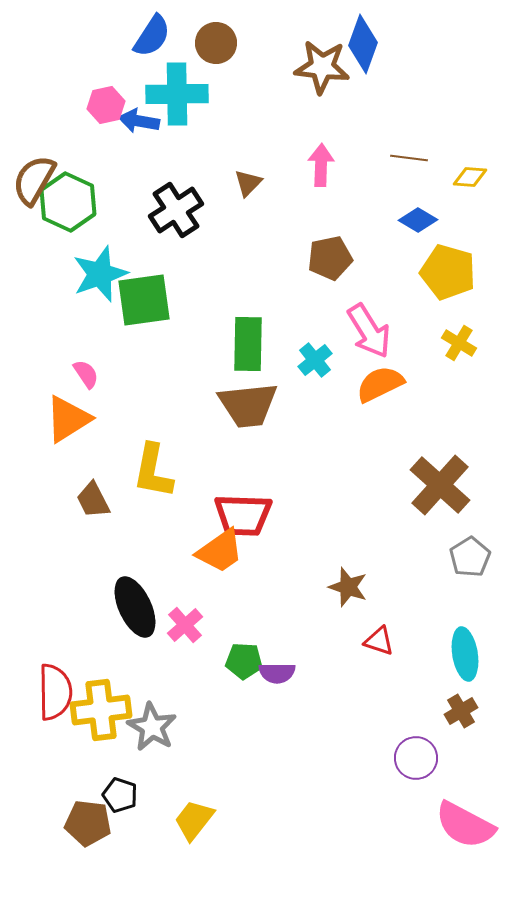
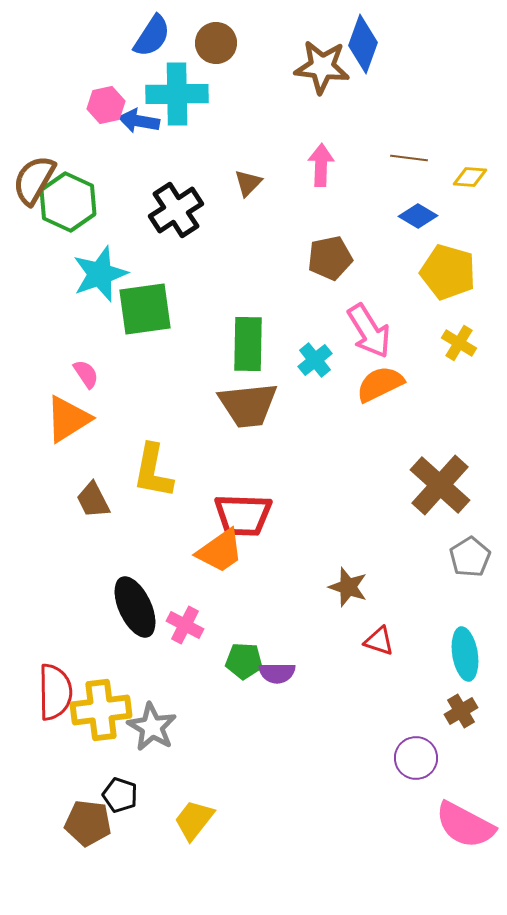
blue diamond at (418, 220): moved 4 px up
green square at (144, 300): moved 1 px right, 9 px down
pink cross at (185, 625): rotated 21 degrees counterclockwise
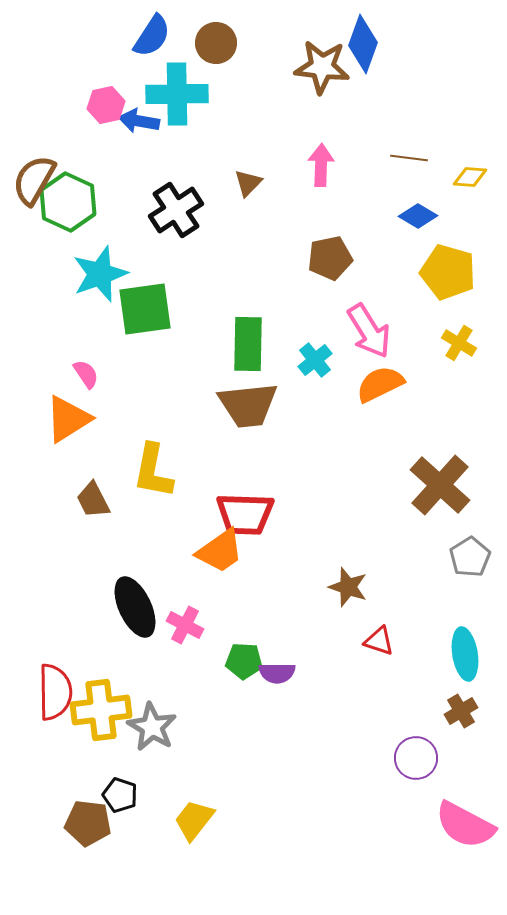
red trapezoid at (243, 515): moved 2 px right, 1 px up
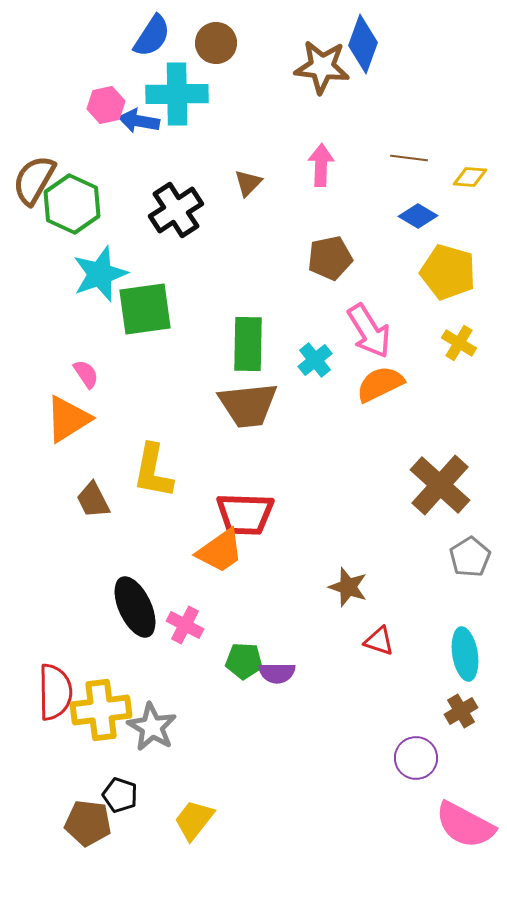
green hexagon at (68, 202): moved 4 px right, 2 px down
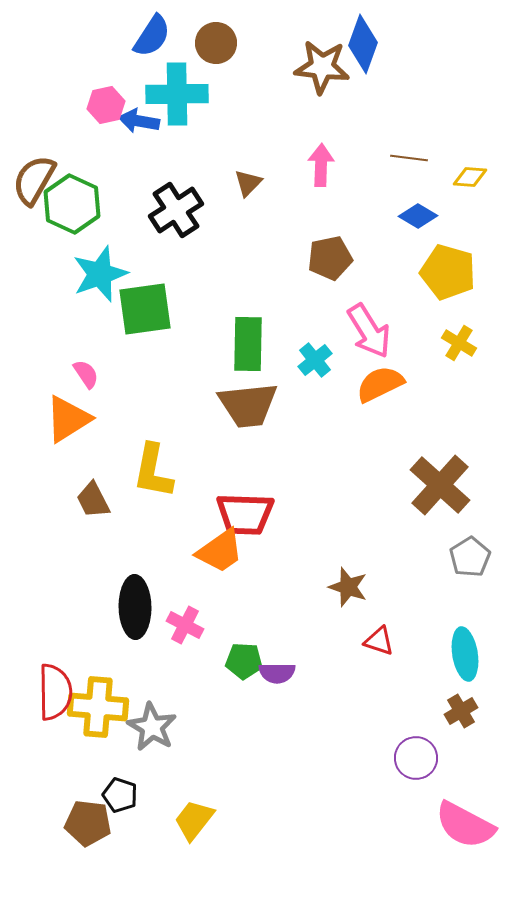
black ellipse at (135, 607): rotated 24 degrees clockwise
yellow cross at (101, 710): moved 3 px left, 3 px up; rotated 12 degrees clockwise
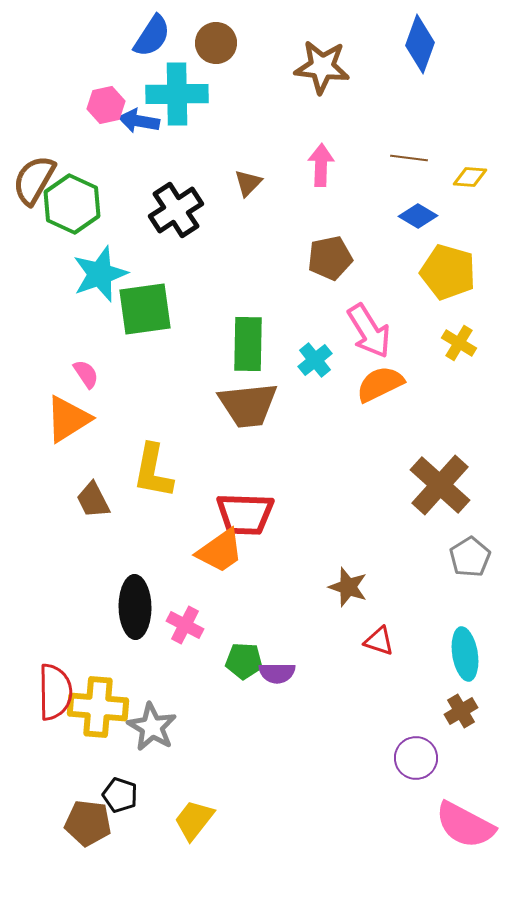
blue diamond at (363, 44): moved 57 px right
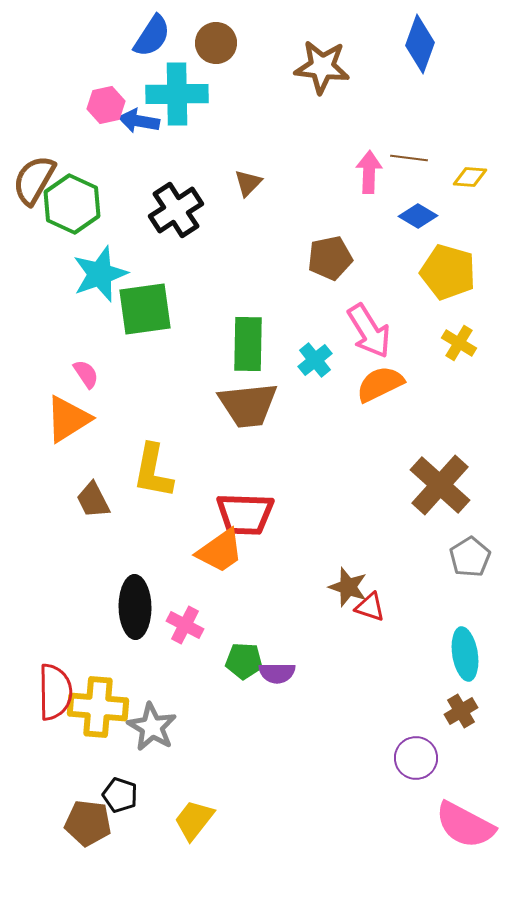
pink arrow at (321, 165): moved 48 px right, 7 px down
red triangle at (379, 641): moved 9 px left, 34 px up
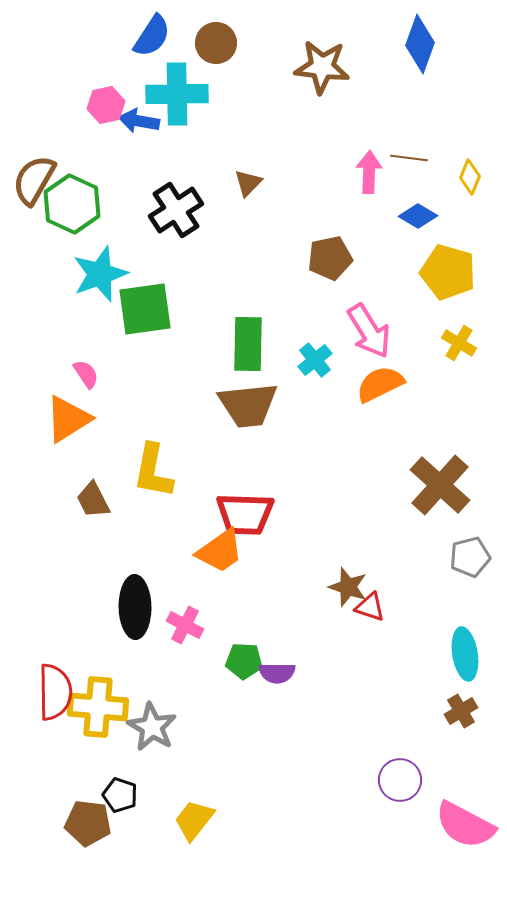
yellow diamond at (470, 177): rotated 72 degrees counterclockwise
gray pentagon at (470, 557): rotated 18 degrees clockwise
purple circle at (416, 758): moved 16 px left, 22 px down
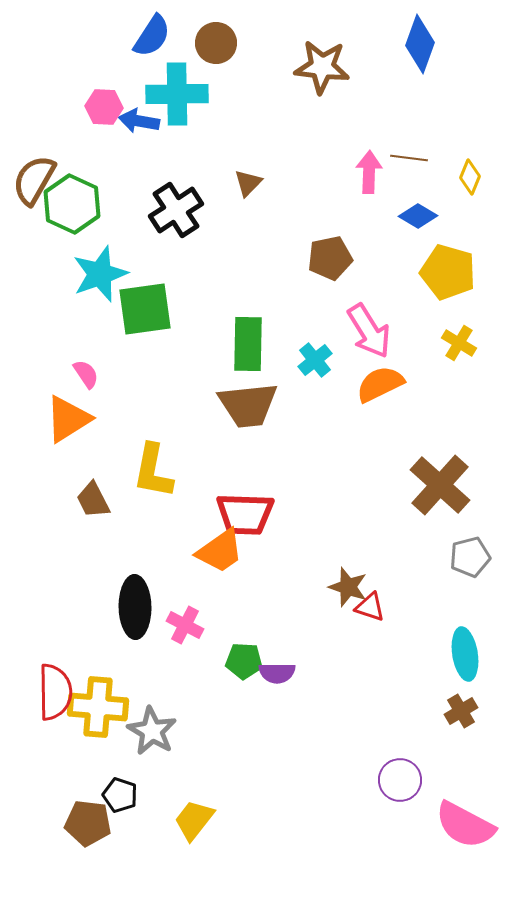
pink hexagon at (106, 105): moved 2 px left, 2 px down; rotated 15 degrees clockwise
gray star at (152, 727): moved 4 px down
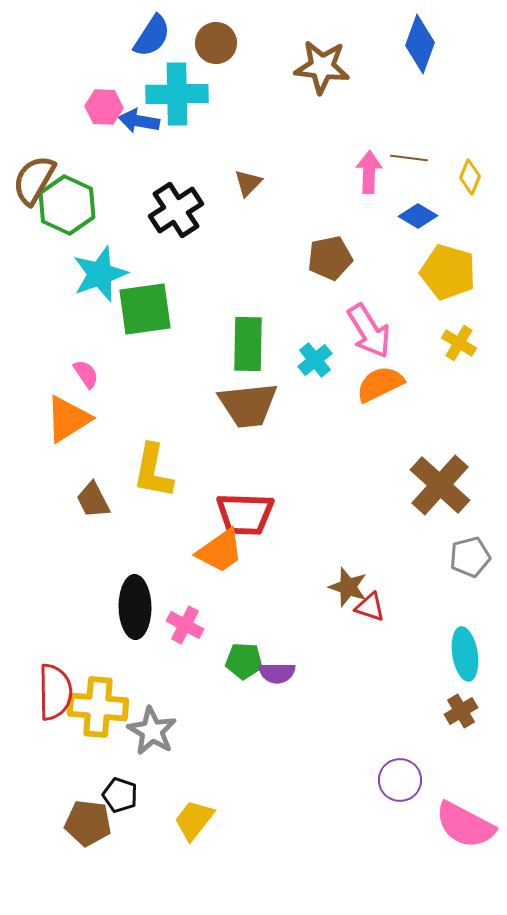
green hexagon at (72, 204): moved 5 px left, 1 px down
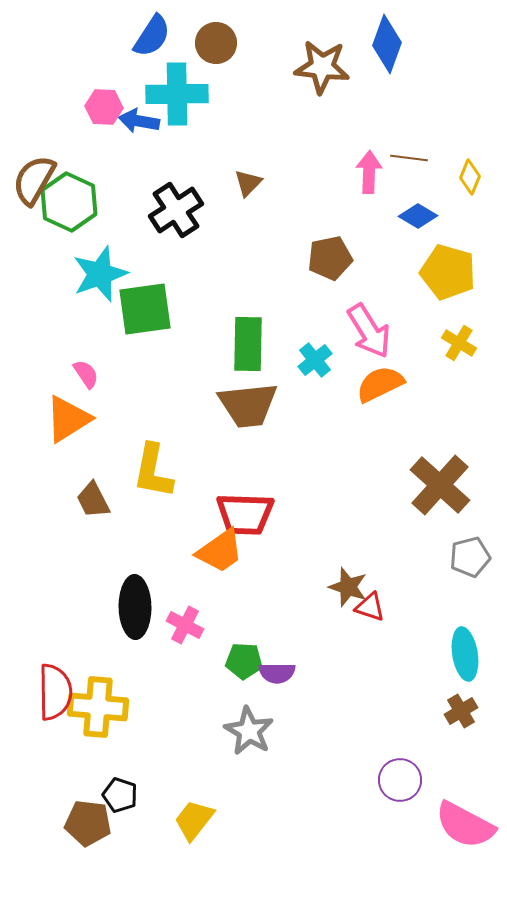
blue diamond at (420, 44): moved 33 px left
green hexagon at (67, 205): moved 2 px right, 3 px up
gray star at (152, 731): moved 97 px right
